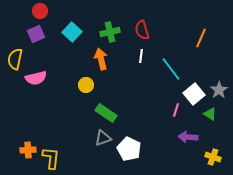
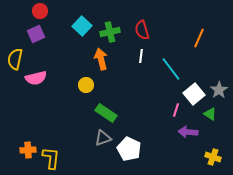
cyan square: moved 10 px right, 6 px up
orange line: moved 2 px left
purple arrow: moved 5 px up
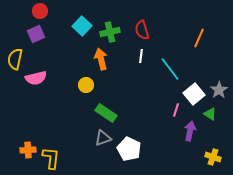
cyan line: moved 1 px left
purple arrow: moved 2 px right, 1 px up; rotated 96 degrees clockwise
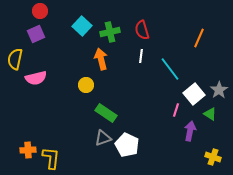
white pentagon: moved 2 px left, 4 px up
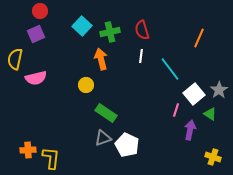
purple arrow: moved 1 px up
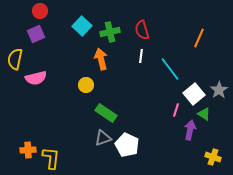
green triangle: moved 6 px left
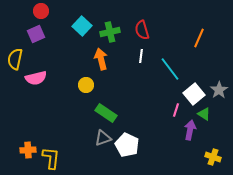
red circle: moved 1 px right
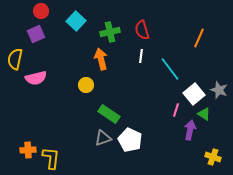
cyan square: moved 6 px left, 5 px up
gray star: rotated 18 degrees counterclockwise
green rectangle: moved 3 px right, 1 px down
white pentagon: moved 3 px right, 5 px up
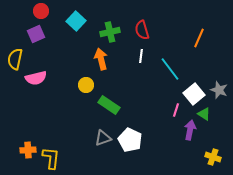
green rectangle: moved 9 px up
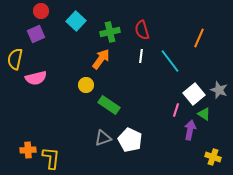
orange arrow: rotated 50 degrees clockwise
cyan line: moved 8 px up
